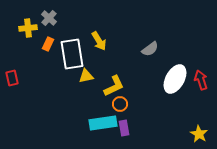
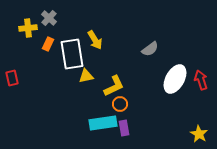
yellow arrow: moved 4 px left, 1 px up
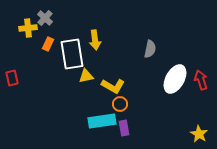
gray cross: moved 4 px left
yellow arrow: rotated 24 degrees clockwise
gray semicircle: rotated 42 degrees counterclockwise
yellow L-shape: moved 1 px left; rotated 55 degrees clockwise
cyan rectangle: moved 1 px left, 2 px up
